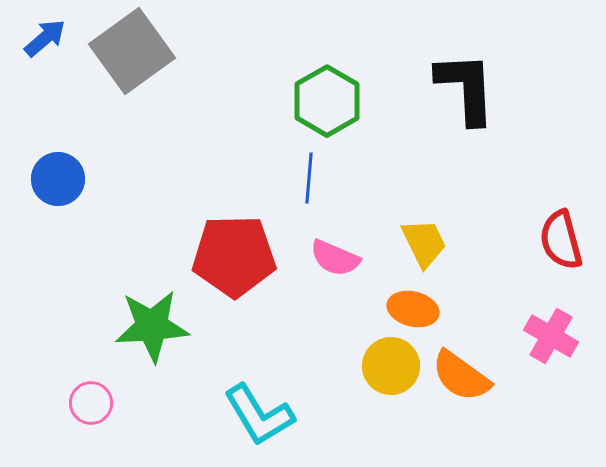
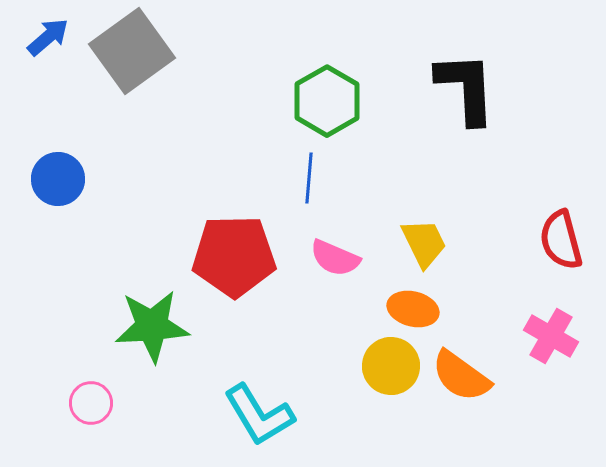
blue arrow: moved 3 px right, 1 px up
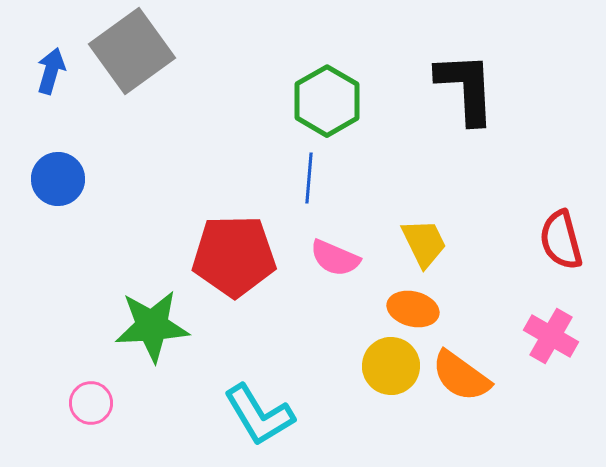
blue arrow: moved 3 px right, 34 px down; rotated 33 degrees counterclockwise
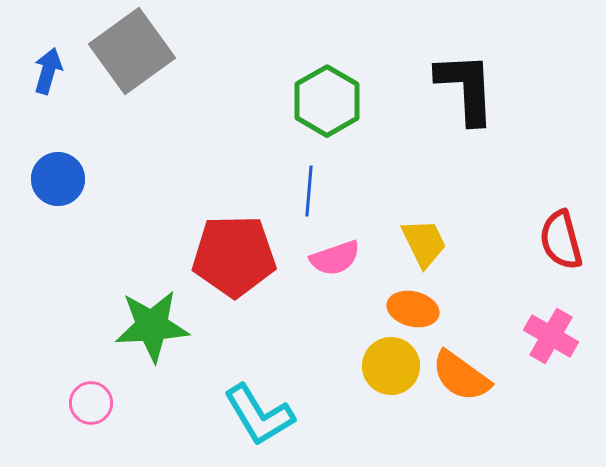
blue arrow: moved 3 px left
blue line: moved 13 px down
pink semicircle: rotated 42 degrees counterclockwise
